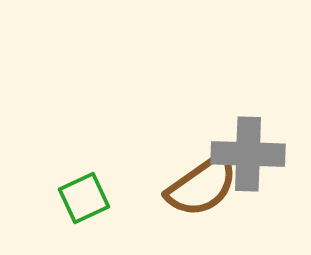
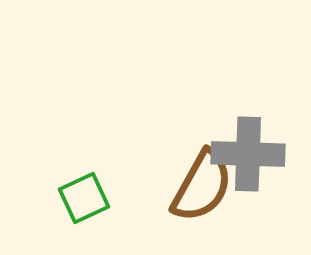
brown semicircle: rotated 26 degrees counterclockwise
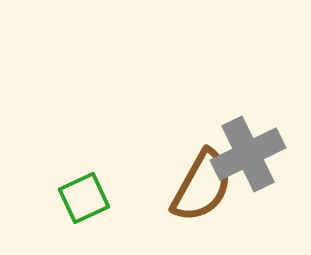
gray cross: rotated 28 degrees counterclockwise
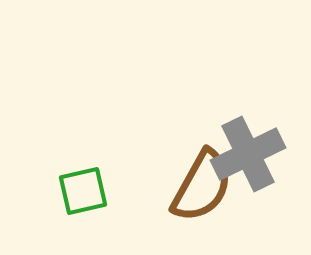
green square: moved 1 px left, 7 px up; rotated 12 degrees clockwise
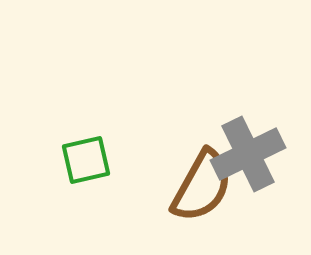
green square: moved 3 px right, 31 px up
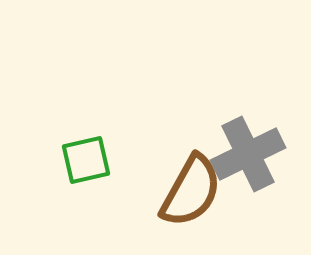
brown semicircle: moved 11 px left, 5 px down
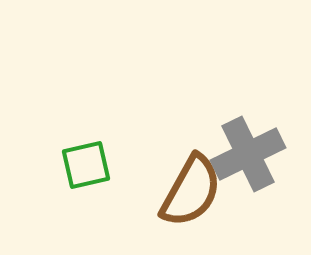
green square: moved 5 px down
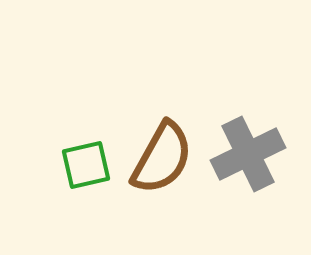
brown semicircle: moved 29 px left, 33 px up
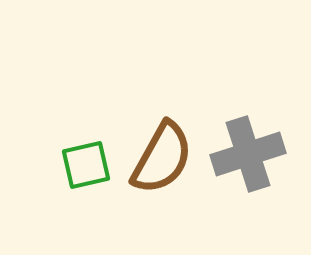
gray cross: rotated 8 degrees clockwise
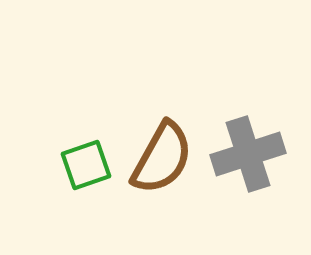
green square: rotated 6 degrees counterclockwise
